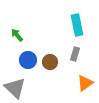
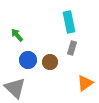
cyan rectangle: moved 8 px left, 3 px up
gray rectangle: moved 3 px left, 6 px up
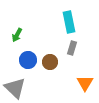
green arrow: rotated 112 degrees counterclockwise
orange triangle: rotated 24 degrees counterclockwise
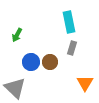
blue circle: moved 3 px right, 2 px down
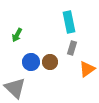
orange triangle: moved 2 px right, 14 px up; rotated 24 degrees clockwise
